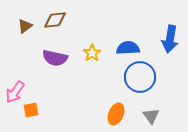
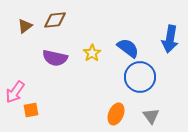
blue semicircle: rotated 40 degrees clockwise
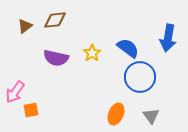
blue arrow: moved 2 px left, 1 px up
purple semicircle: moved 1 px right
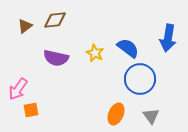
yellow star: moved 3 px right; rotated 12 degrees counterclockwise
blue circle: moved 2 px down
pink arrow: moved 3 px right, 3 px up
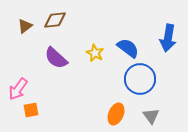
purple semicircle: rotated 30 degrees clockwise
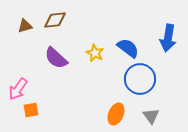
brown triangle: rotated 21 degrees clockwise
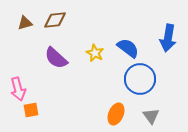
brown triangle: moved 3 px up
pink arrow: rotated 50 degrees counterclockwise
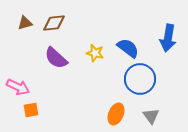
brown diamond: moved 1 px left, 3 px down
yellow star: rotated 12 degrees counterclockwise
pink arrow: moved 2 px up; rotated 50 degrees counterclockwise
